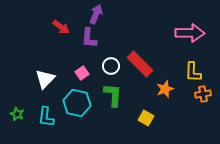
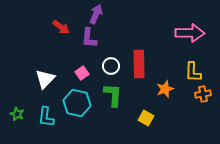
red rectangle: moved 1 px left; rotated 44 degrees clockwise
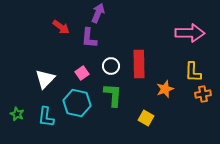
purple arrow: moved 2 px right, 1 px up
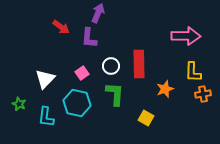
pink arrow: moved 4 px left, 3 px down
green L-shape: moved 2 px right, 1 px up
green star: moved 2 px right, 10 px up
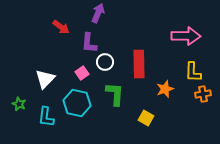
purple L-shape: moved 5 px down
white circle: moved 6 px left, 4 px up
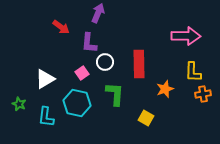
white triangle: rotated 15 degrees clockwise
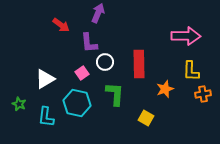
red arrow: moved 2 px up
purple L-shape: rotated 10 degrees counterclockwise
yellow L-shape: moved 2 px left, 1 px up
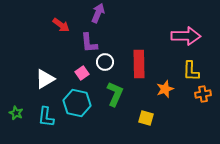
green L-shape: rotated 20 degrees clockwise
green star: moved 3 px left, 9 px down
yellow square: rotated 14 degrees counterclockwise
